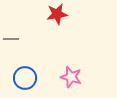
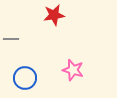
red star: moved 3 px left, 1 px down
pink star: moved 2 px right, 7 px up
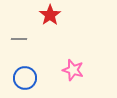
red star: moved 4 px left; rotated 25 degrees counterclockwise
gray line: moved 8 px right
